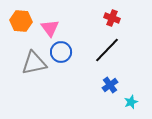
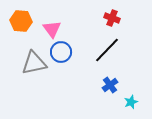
pink triangle: moved 2 px right, 1 px down
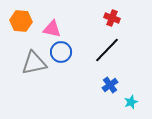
pink triangle: rotated 42 degrees counterclockwise
